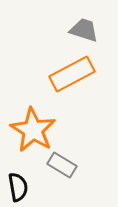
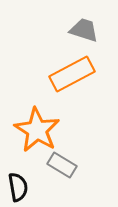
orange star: moved 4 px right
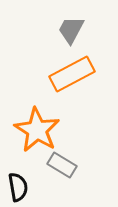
gray trapezoid: moved 13 px left; rotated 80 degrees counterclockwise
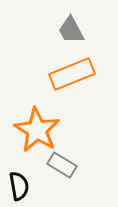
gray trapezoid: rotated 56 degrees counterclockwise
orange rectangle: rotated 6 degrees clockwise
black semicircle: moved 1 px right, 1 px up
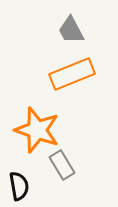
orange star: rotated 12 degrees counterclockwise
gray rectangle: rotated 28 degrees clockwise
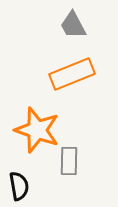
gray trapezoid: moved 2 px right, 5 px up
gray rectangle: moved 7 px right, 4 px up; rotated 32 degrees clockwise
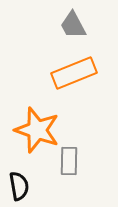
orange rectangle: moved 2 px right, 1 px up
